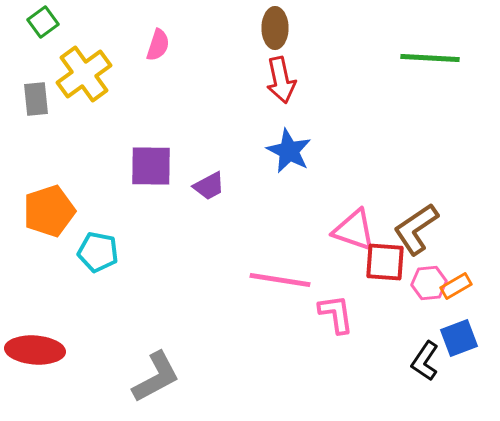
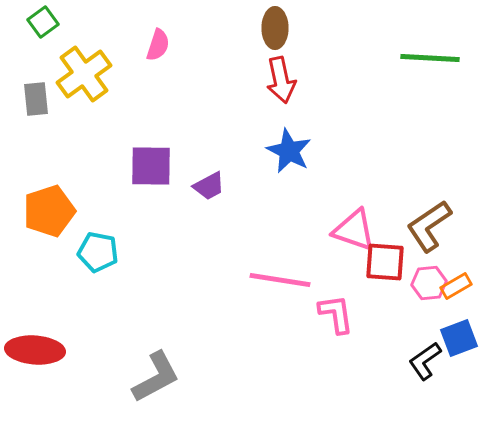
brown L-shape: moved 13 px right, 3 px up
black L-shape: rotated 21 degrees clockwise
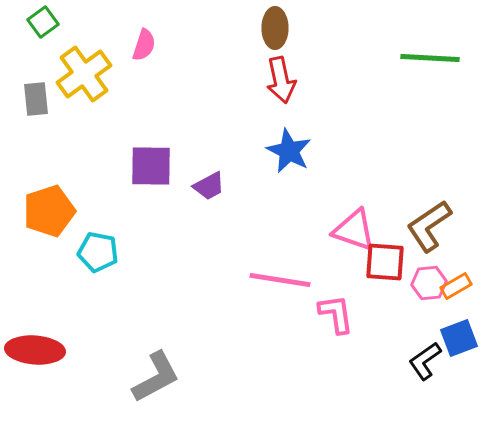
pink semicircle: moved 14 px left
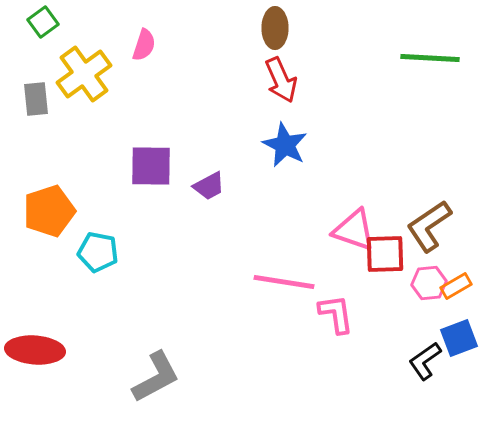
red arrow: rotated 12 degrees counterclockwise
blue star: moved 4 px left, 6 px up
red square: moved 8 px up; rotated 6 degrees counterclockwise
pink line: moved 4 px right, 2 px down
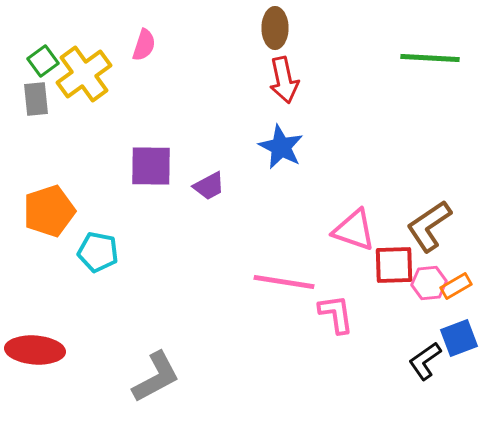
green square: moved 39 px down
red arrow: moved 3 px right; rotated 12 degrees clockwise
blue star: moved 4 px left, 2 px down
red square: moved 9 px right, 11 px down
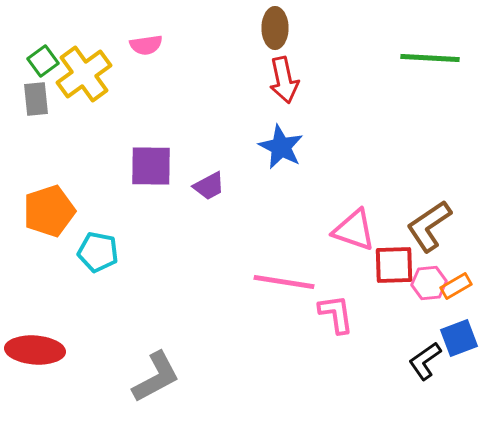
pink semicircle: moved 2 px right; rotated 64 degrees clockwise
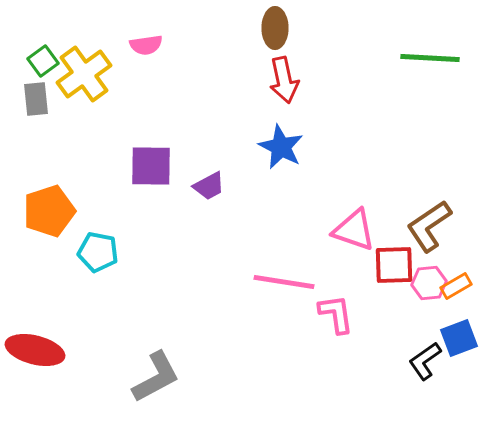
red ellipse: rotated 10 degrees clockwise
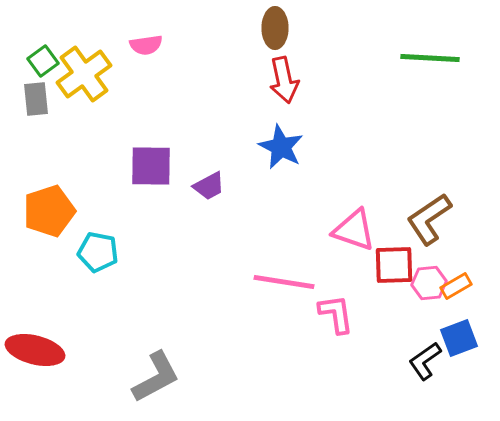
brown L-shape: moved 7 px up
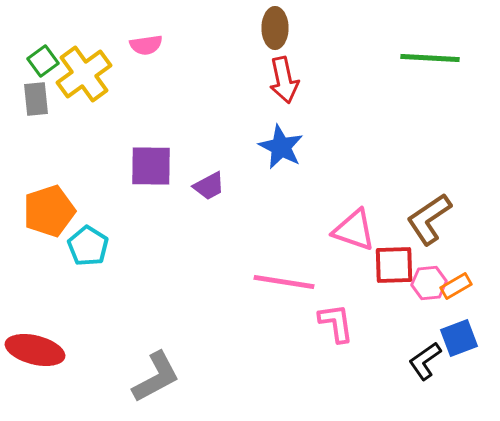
cyan pentagon: moved 10 px left, 6 px up; rotated 21 degrees clockwise
pink L-shape: moved 9 px down
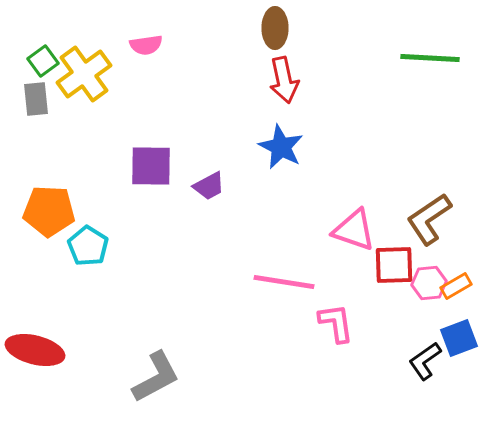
orange pentagon: rotated 21 degrees clockwise
